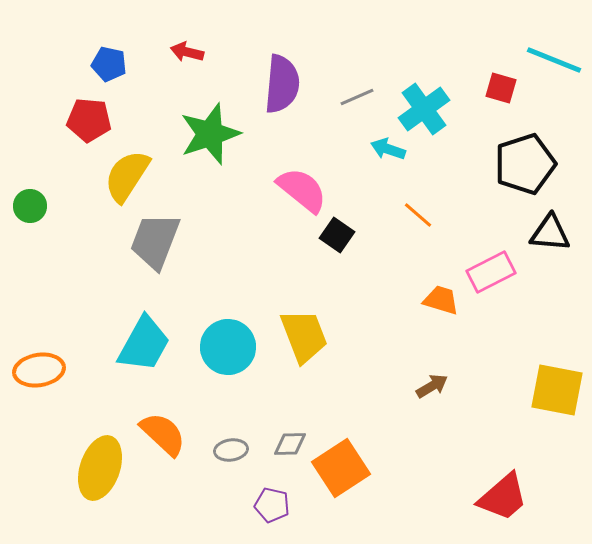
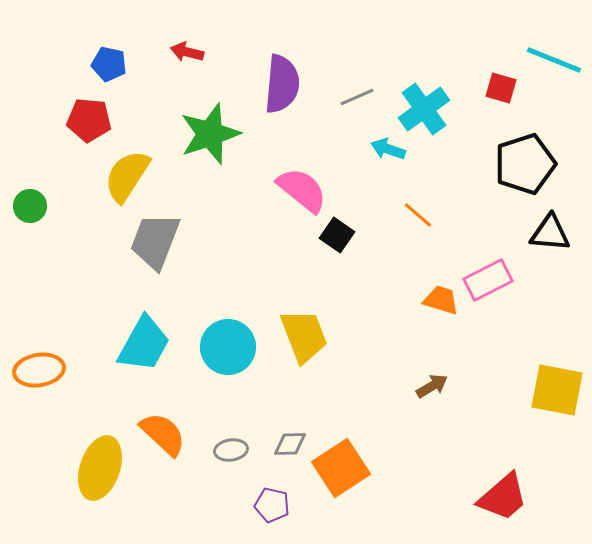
pink rectangle: moved 3 px left, 8 px down
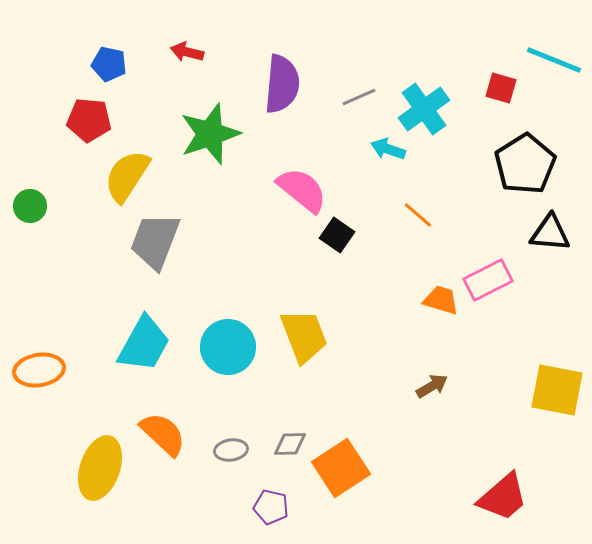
gray line: moved 2 px right
black pentagon: rotated 14 degrees counterclockwise
purple pentagon: moved 1 px left, 2 px down
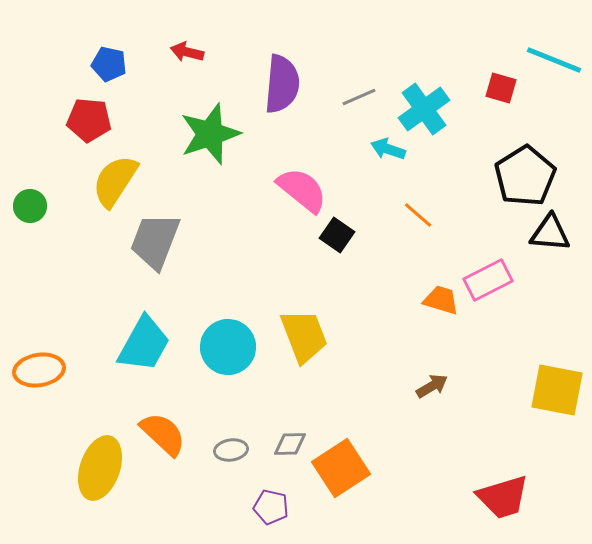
black pentagon: moved 12 px down
yellow semicircle: moved 12 px left, 5 px down
red trapezoid: rotated 24 degrees clockwise
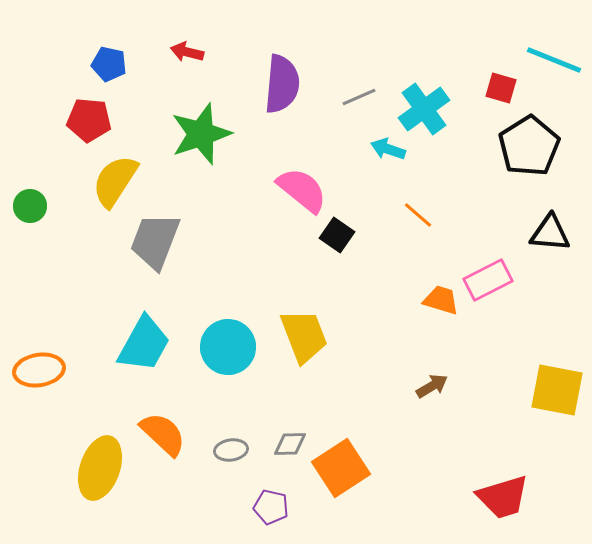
green star: moved 9 px left
black pentagon: moved 4 px right, 30 px up
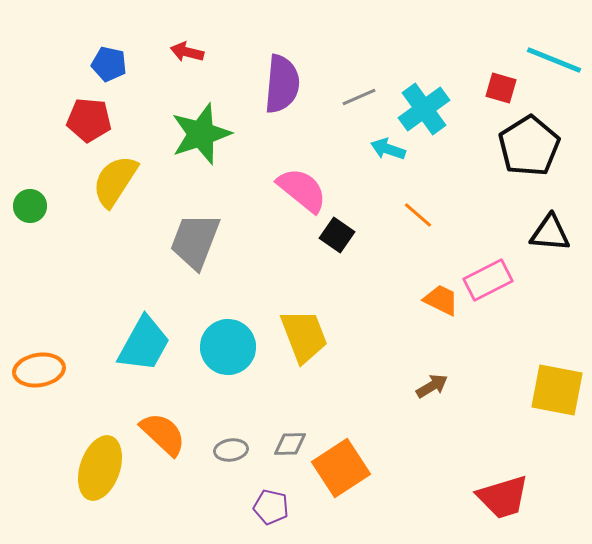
gray trapezoid: moved 40 px right
orange trapezoid: rotated 9 degrees clockwise
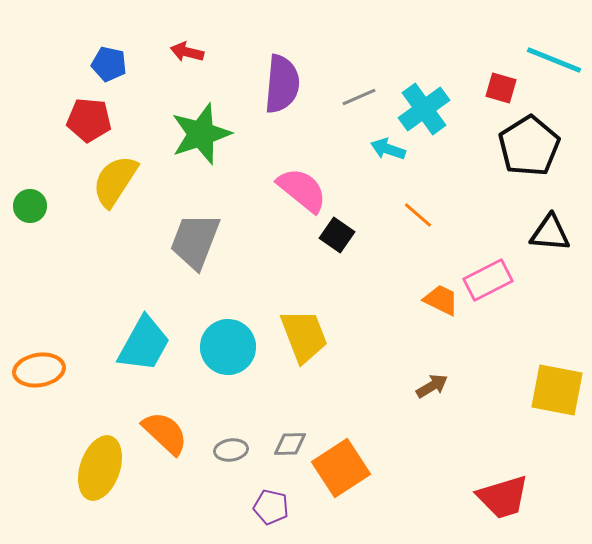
orange semicircle: moved 2 px right, 1 px up
